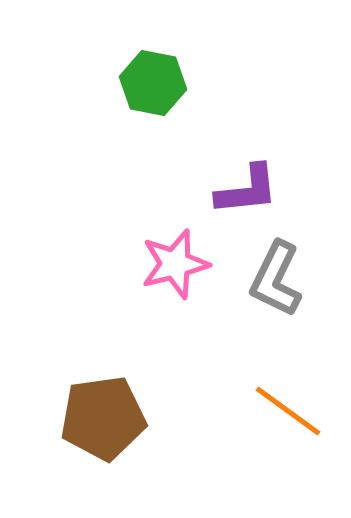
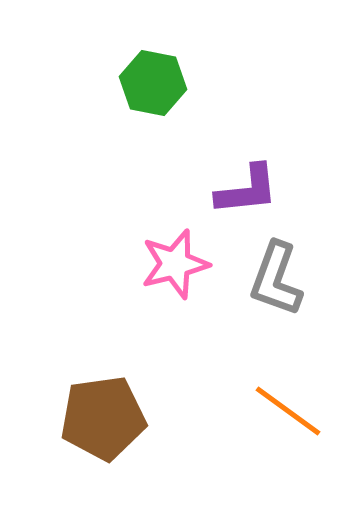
gray L-shape: rotated 6 degrees counterclockwise
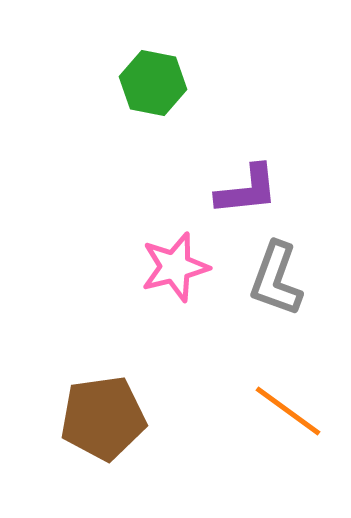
pink star: moved 3 px down
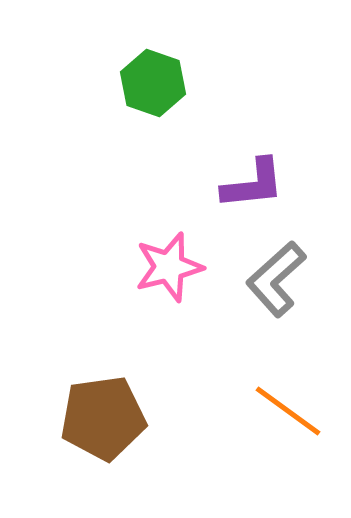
green hexagon: rotated 8 degrees clockwise
purple L-shape: moved 6 px right, 6 px up
pink star: moved 6 px left
gray L-shape: rotated 28 degrees clockwise
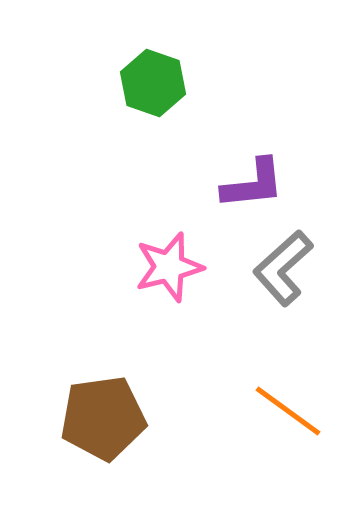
gray L-shape: moved 7 px right, 11 px up
